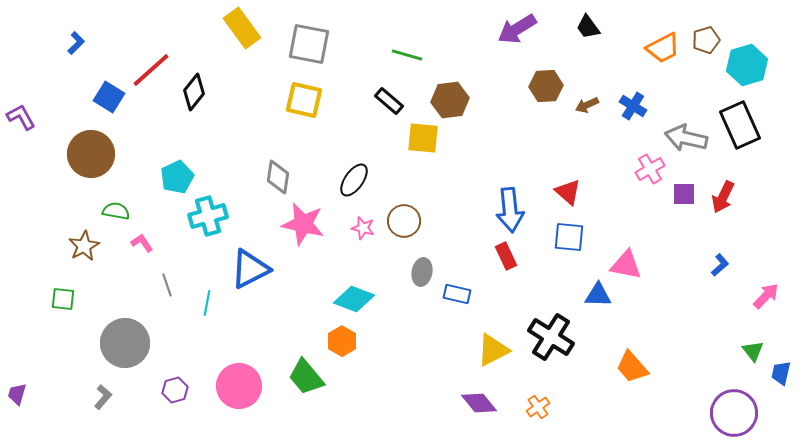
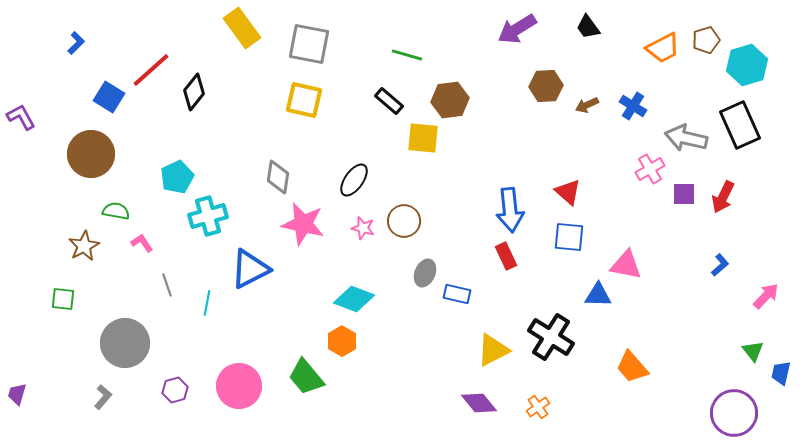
gray ellipse at (422, 272): moved 3 px right, 1 px down; rotated 12 degrees clockwise
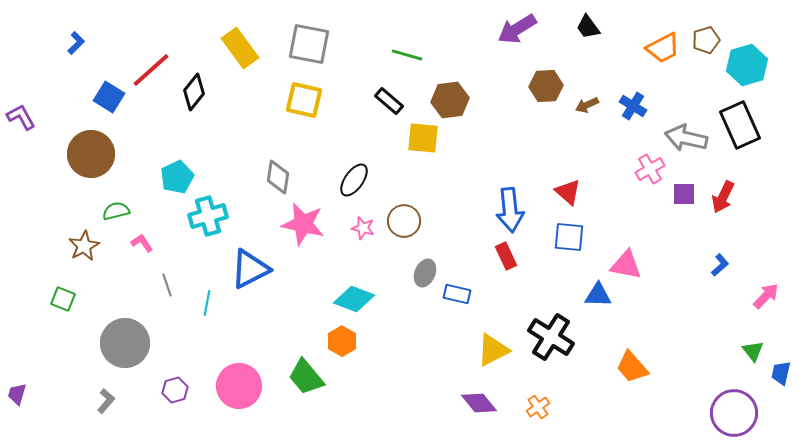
yellow rectangle at (242, 28): moved 2 px left, 20 px down
green semicircle at (116, 211): rotated 24 degrees counterclockwise
green square at (63, 299): rotated 15 degrees clockwise
gray L-shape at (103, 397): moved 3 px right, 4 px down
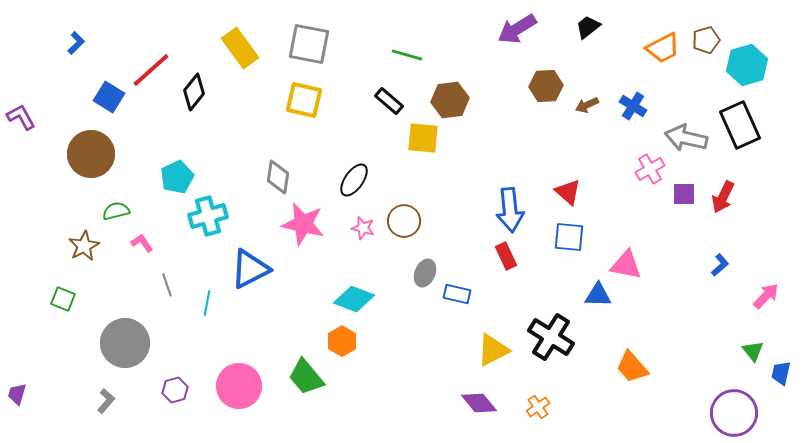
black trapezoid at (588, 27): rotated 88 degrees clockwise
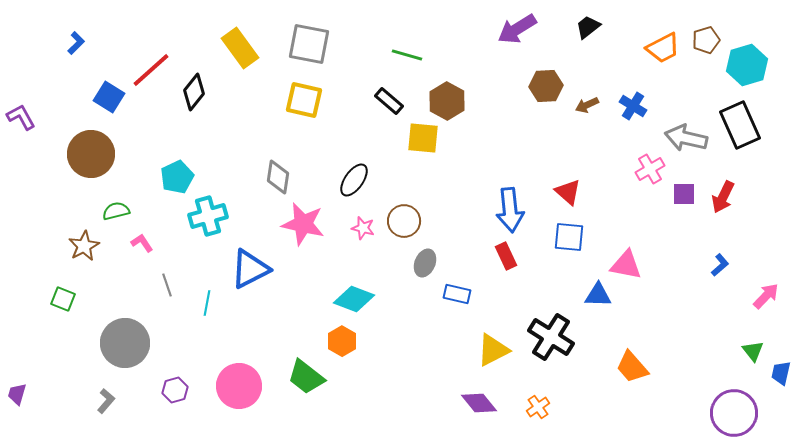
brown hexagon at (450, 100): moved 3 px left, 1 px down; rotated 24 degrees counterclockwise
gray ellipse at (425, 273): moved 10 px up
green trapezoid at (306, 377): rotated 12 degrees counterclockwise
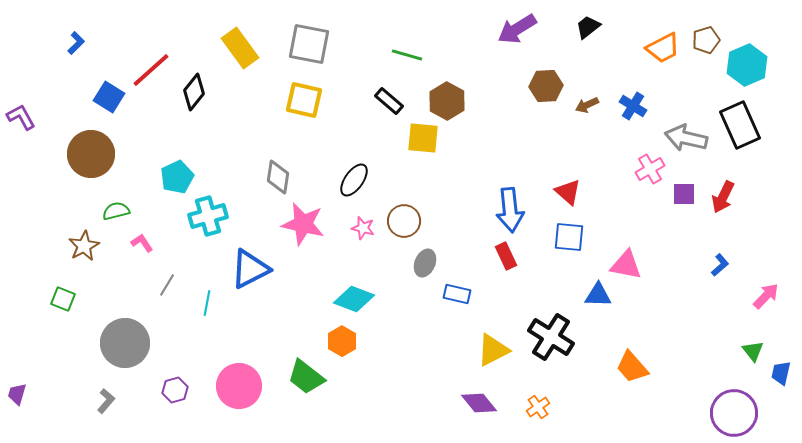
cyan hexagon at (747, 65): rotated 6 degrees counterclockwise
gray line at (167, 285): rotated 50 degrees clockwise
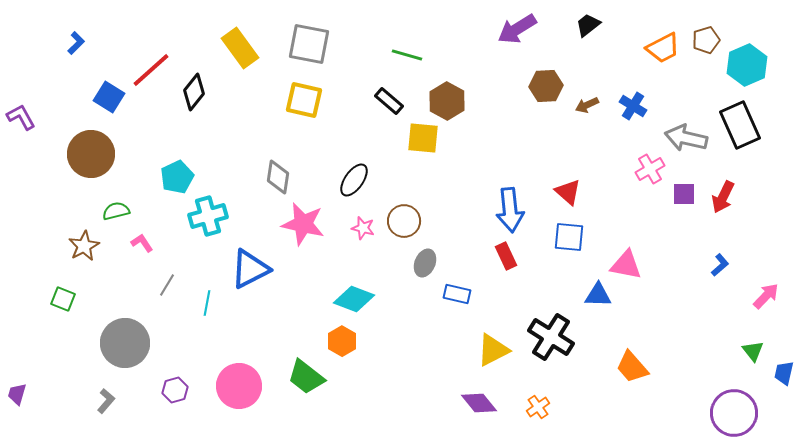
black trapezoid at (588, 27): moved 2 px up
blue trapezoid at (781, 373): moved 3 px right
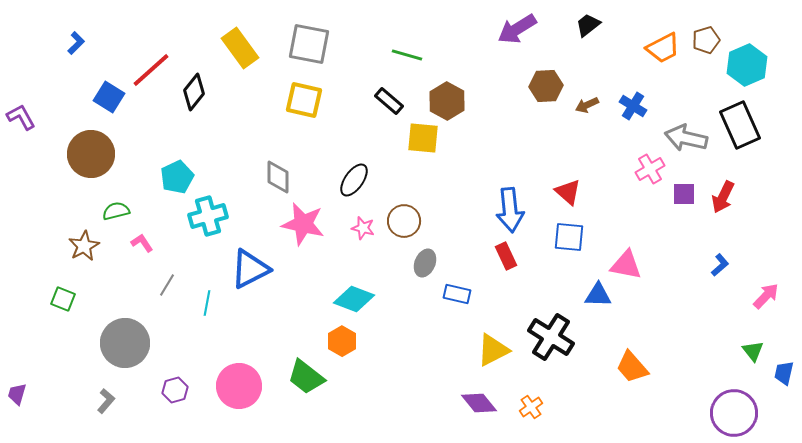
gray diamond at (278, 177): rotated 8 degrees counterclockwise
orange cross at (538, 407): moved 7 px left
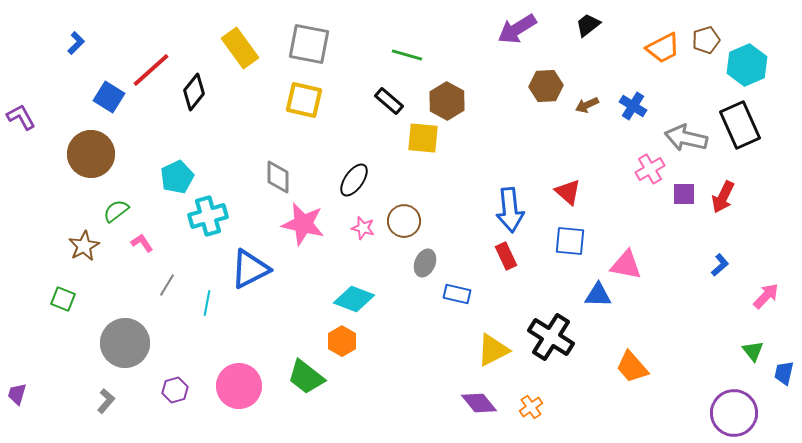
green semicircle at (116, 211): rotated 24 degrees counterclockwise
blue square at (569, 237): moved 1 px right, 4 px down
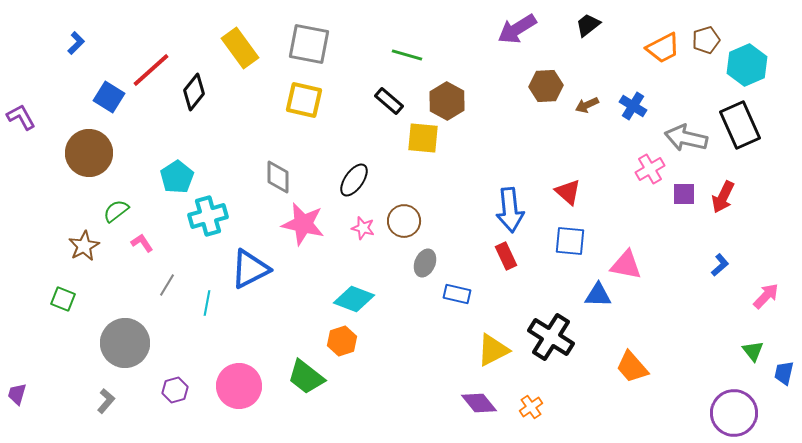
brown circle at (91, 154): moved 2 px left, 1 px up
cyan pentagon at (177, 177): rotated 8 degrees counterclockwise
orange hexagon at (342, 341): rotated 12 degrees clockwise
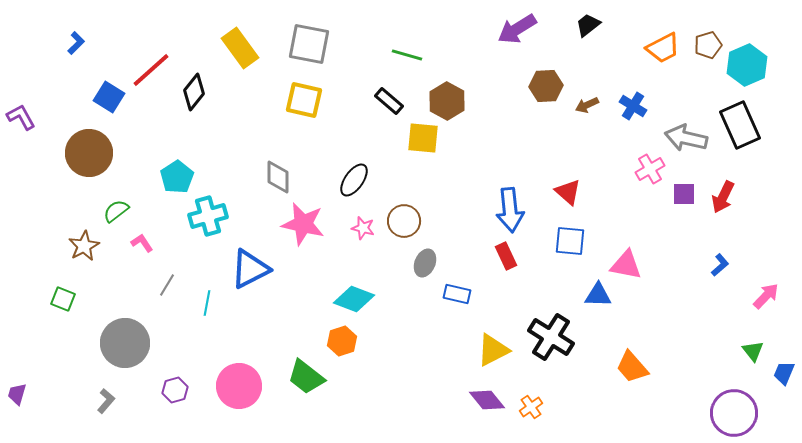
brown pentagon at (706, 40): moved 2 px right, 5 px down
blue trapezoid at (784, 373): rotated 10 degrees clockwise
purple diamond at (479, 403): moved 8 px right, 3 px up
